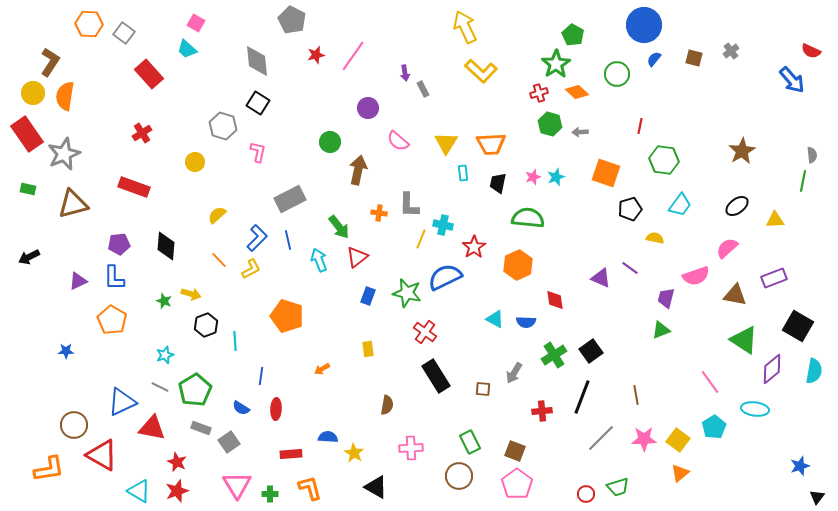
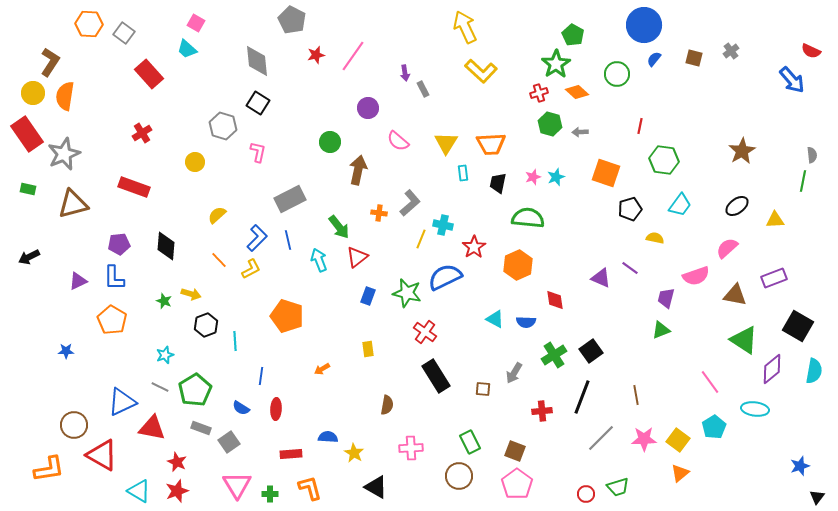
gray L-shape at (409, 205): moved 1 px right, 2 px up; rotated 132 degrees counterclockwise
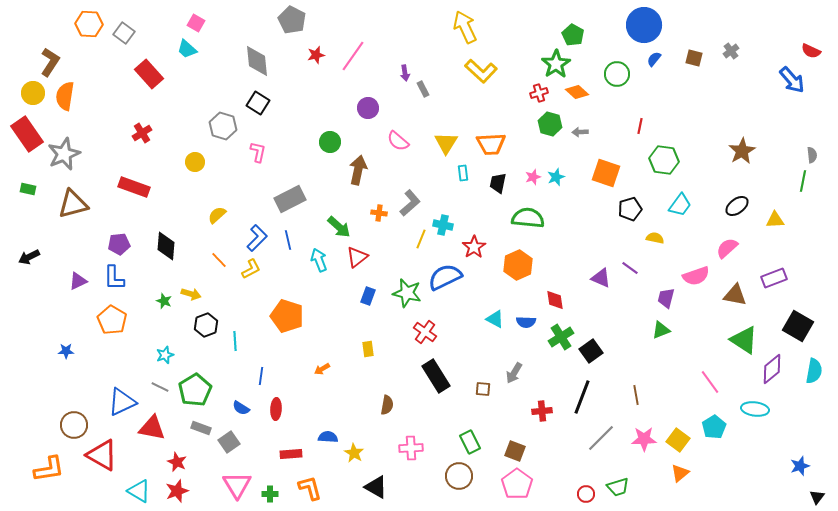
green arrow at (339, 227): rotated 10 degrees counterclockwise
green cross at (554, 355): moved 7 px right, 18 px up
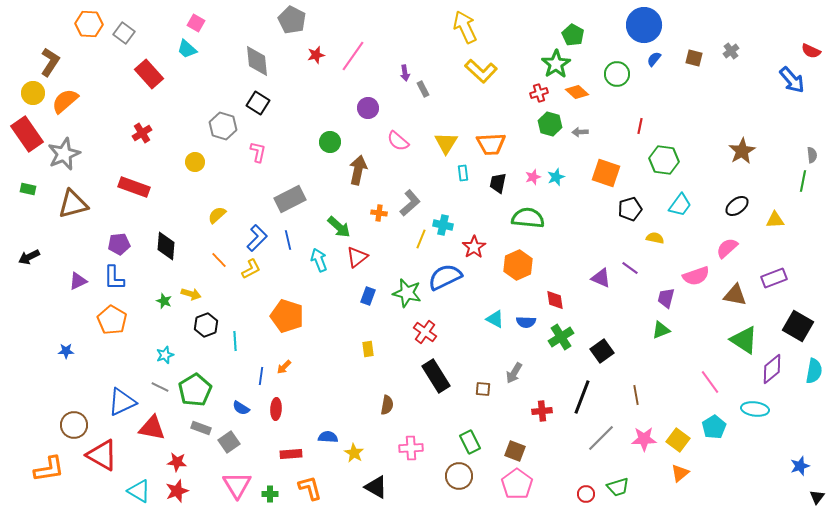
orange semicircle at (65, 96): moved 5 px down; rotated 40 degrees clockwise
black square at (591, 351): moved 11 px right
orange arrow at (322, 369): moved 38 px left, 2 px up; rotated 14 degrees counterclockwise
red star at (177, 462): rotated 18 degrees counterclockwise
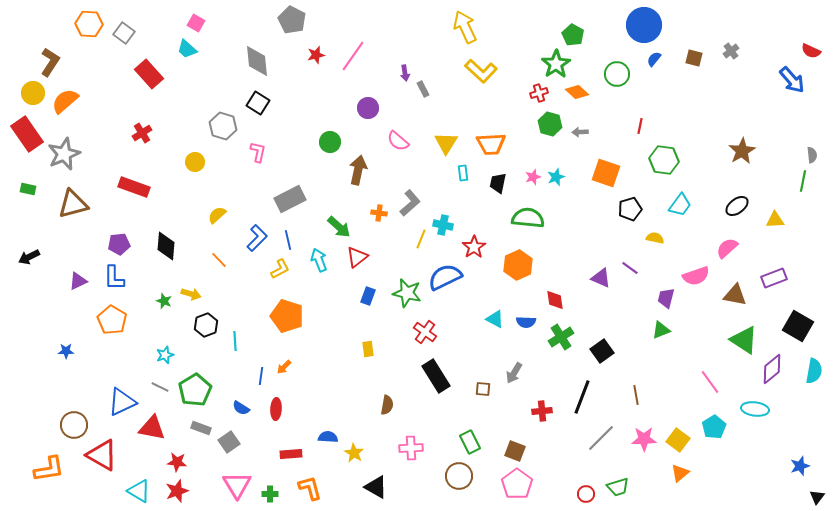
yellow L-shape at (251, 269): moved 29 px right
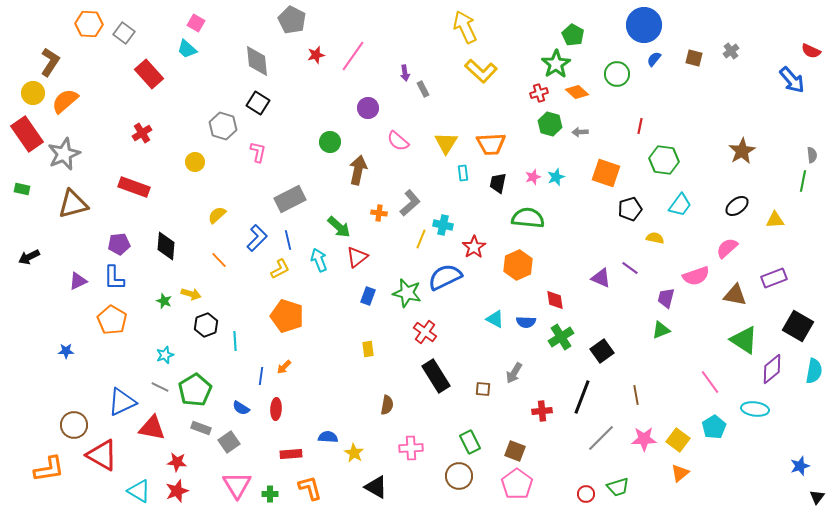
green rectangle at (28, 189): moved 6 px left
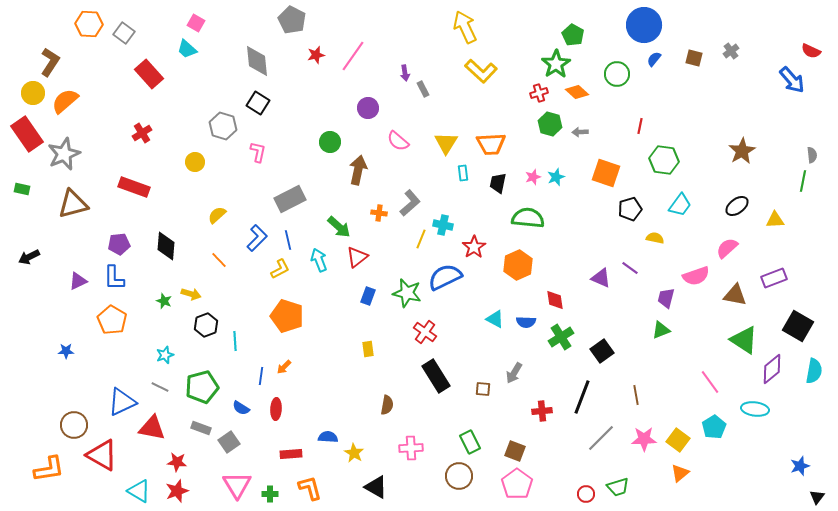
green pentagon at (195, 390): moved 7 px right, 3 px up; rotated 16 degrees clockwise
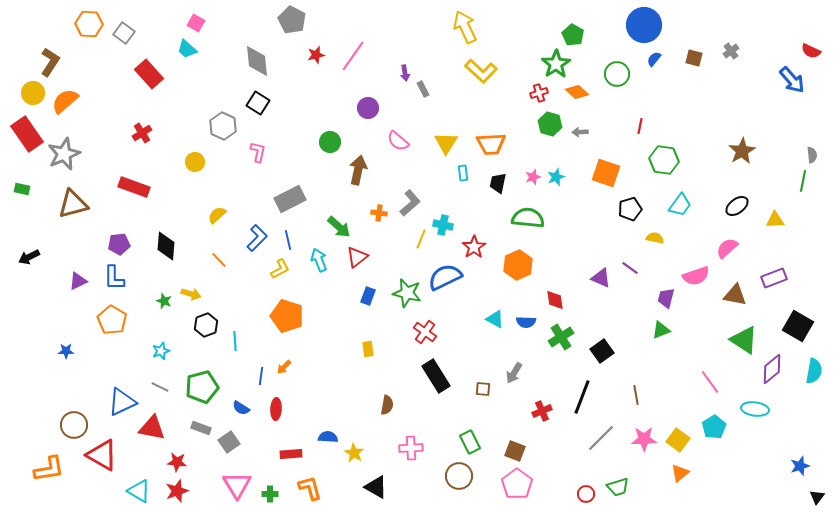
gray hexagon at (223, 126): rotated 8 degrees clockwise
cyan star at (165, 355): moved 4 px left, 4 px up
red cross at (542, 411): rotated 18 degrees counterclockwise
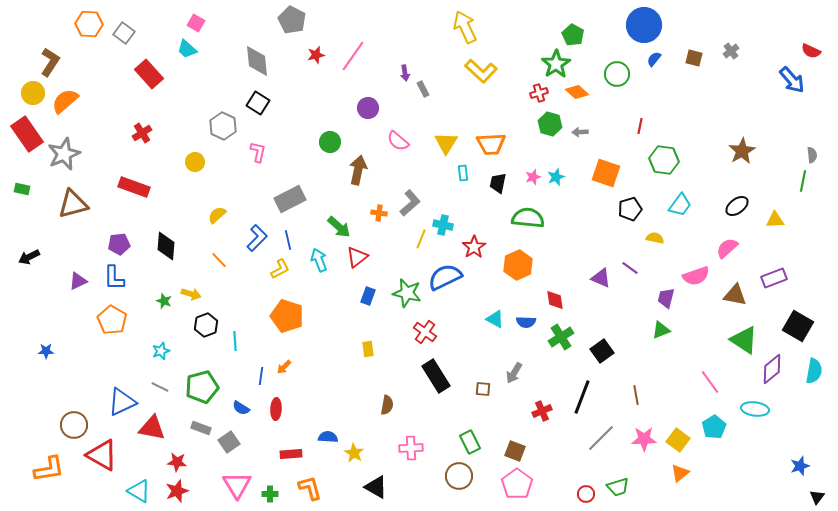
blue star at (66, 351): moved 20 px left
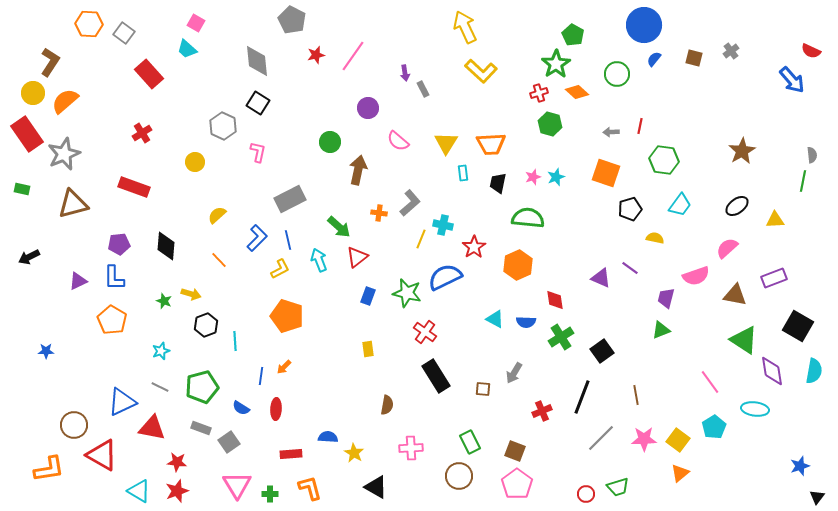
gray arrow at (580, 132): moved 31 px right
purple diamond at (772, 369): moved 2 px down; rotated 60 degrees counterclockwise
